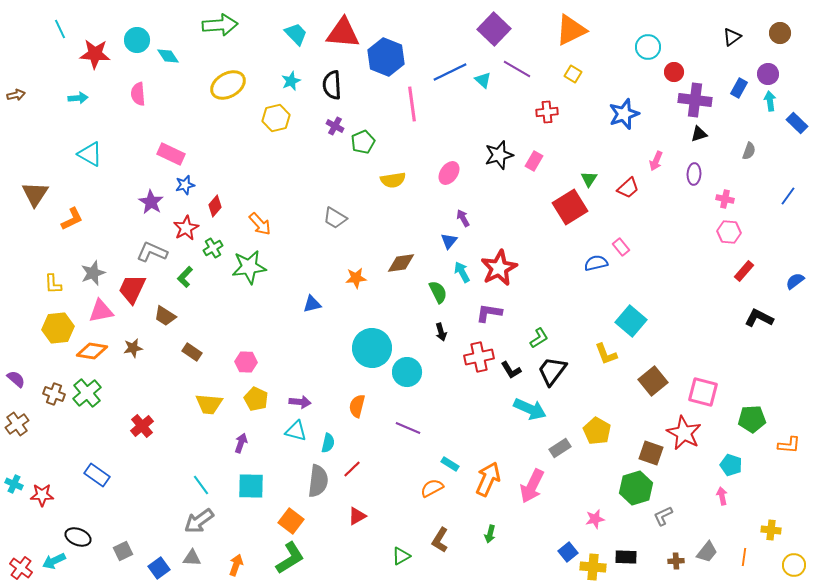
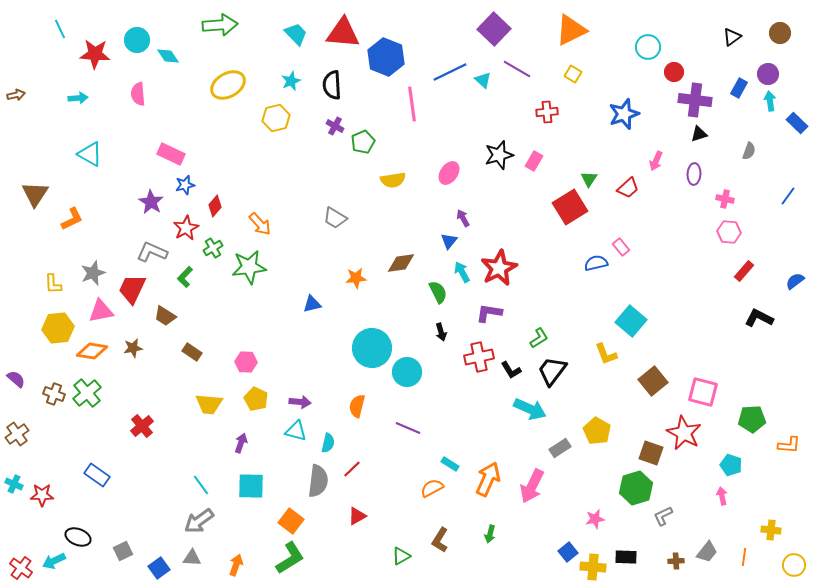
brown cross at (17, 424): moved 10 px down
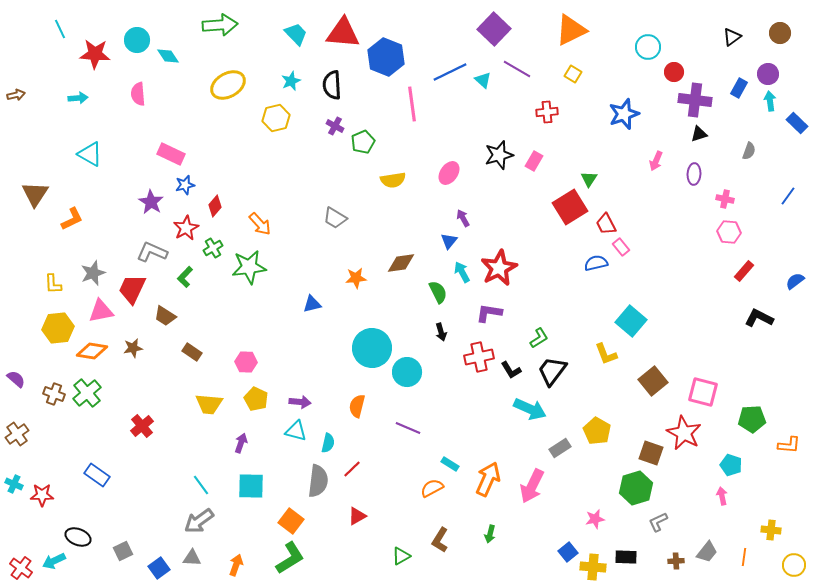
red trapezoid at (628, 188): moved 22 px left, 36 px down; rotated 105 degrees clockwise
gray L-shape at (663, 516): moved 5 px left, 6 px down
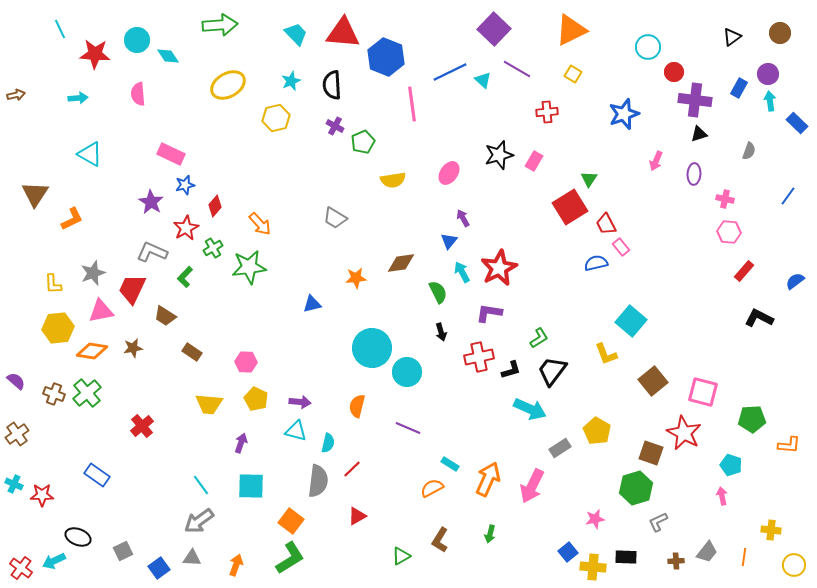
black L-shape at (511, 370): rotated 75 degrees counterclockwise
purple semicircle at (16, 379): moved 2 px down
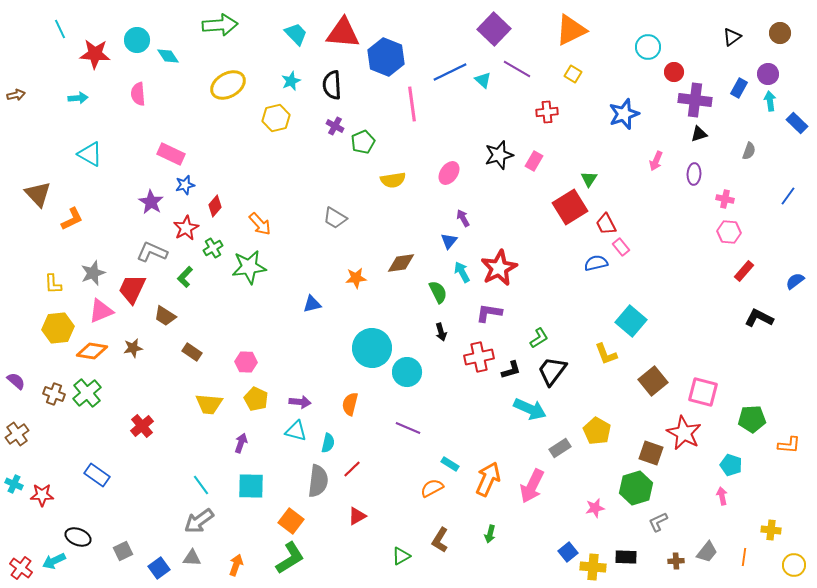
brown triangle at (35, 194): moved 3 px right; rotated 16 degrees counterclockwise
pink triangle at (101, 311): rotated 12 degrees counterclockwise
orange semicircle at (357, 406): moved 7 px left, 2 px up
pink star at (595, 519): moved 11 px up
